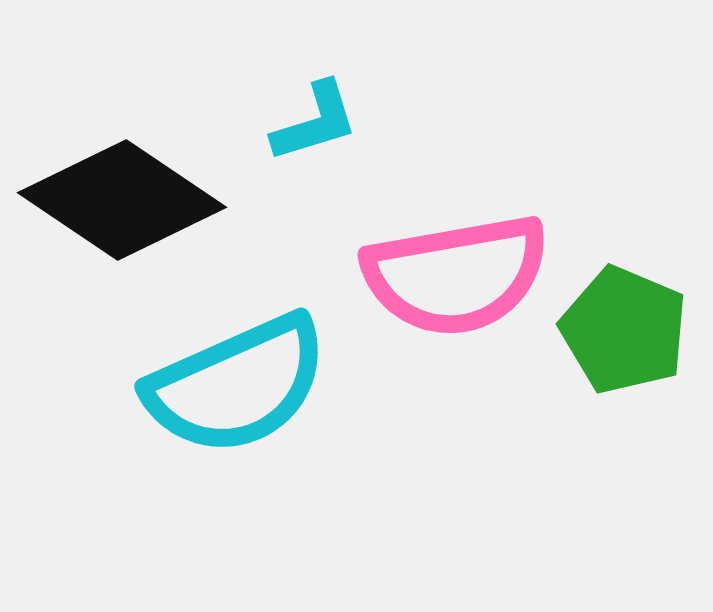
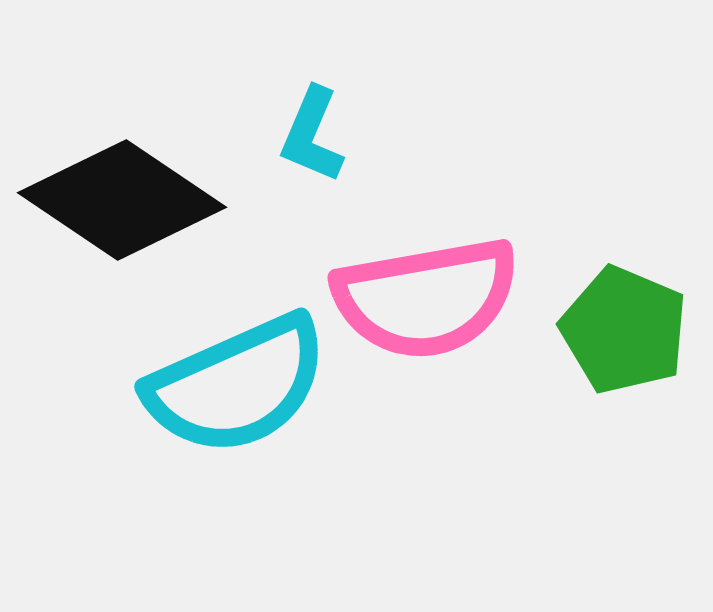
cyan L-shape: moved 3 px left, 13 px down; rotated 130 degrees clockwise
pink semicircle: moved 30 px left, 23 px down
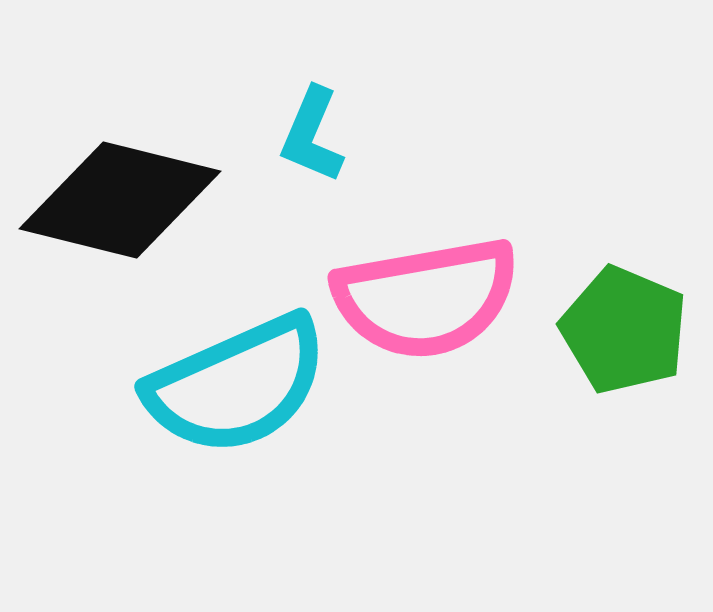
black diamond: moved 2 px left; rotated 20 degrees counterclockwise
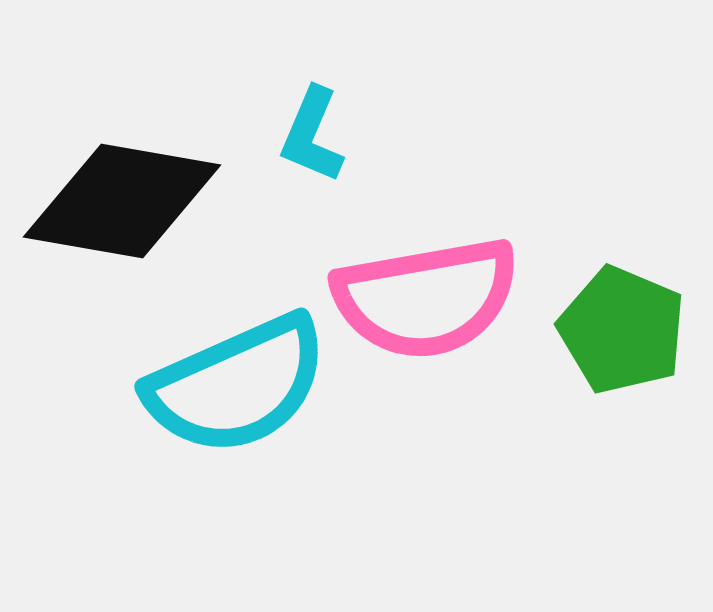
black diamond: moved 2 px right, 1 px down; rotated 4 degrees counterclockwise
green pentagon: moved 2 px left
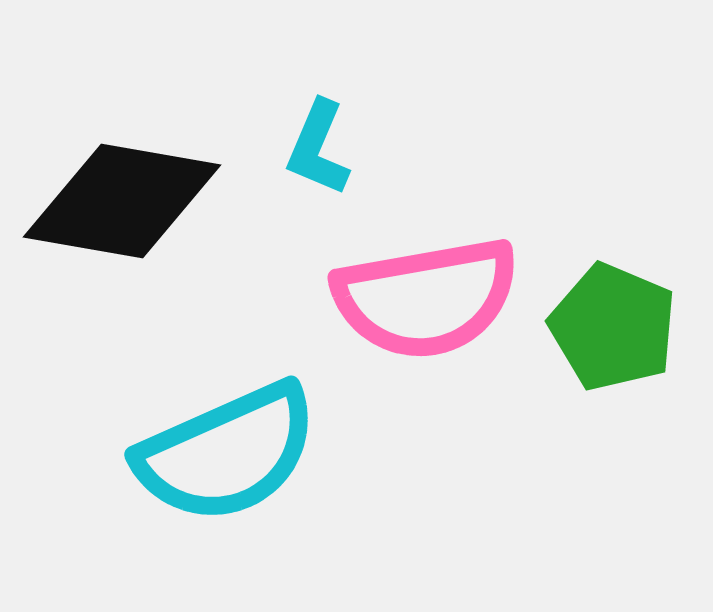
cyan L-shape: moved 6 px right, 13 px down
green pentagon: moved 9 px left, 3 px up
cyan semicircle: moved 10 px left, 68 px down
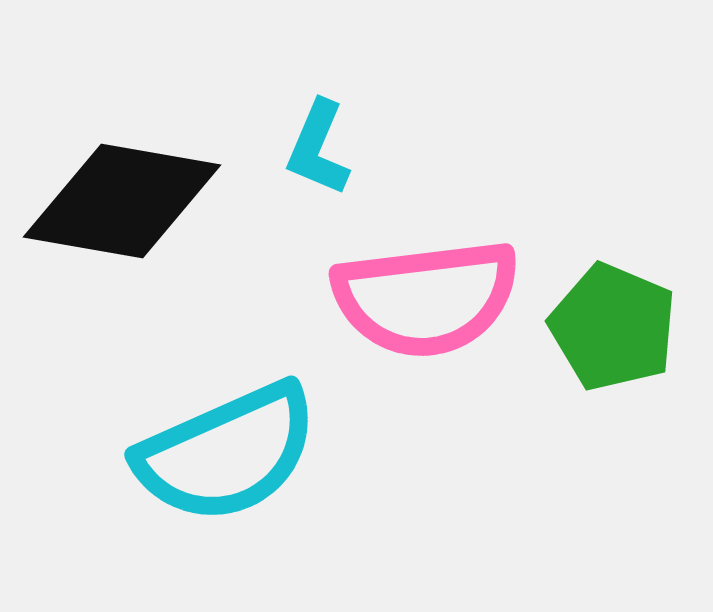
pink semicircle: rotated 3 degrees clockwise
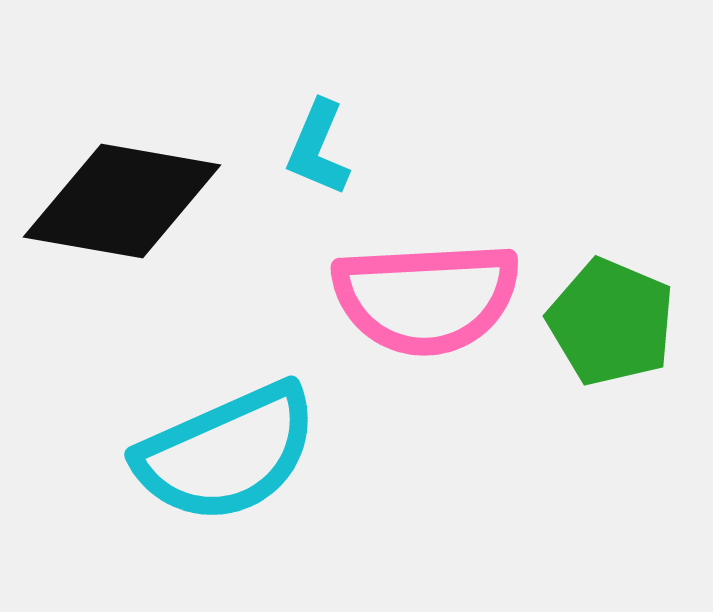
pink semicircle: rotated 4 degrees clockwise
green pentagon: moved 2 px left, 5 px up
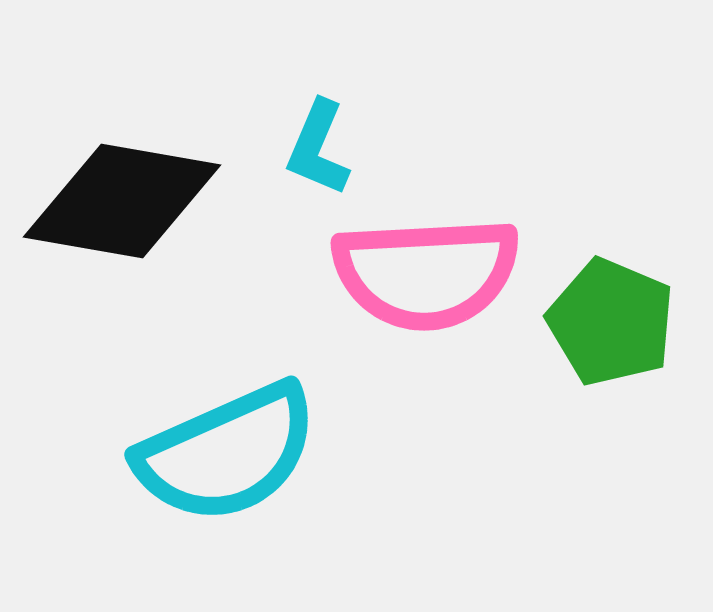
pink semicircle: moved 25 px up
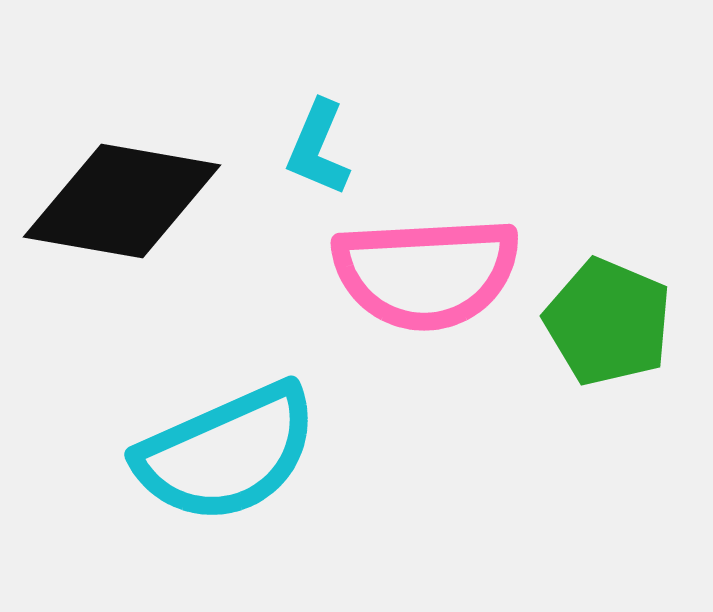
green pentagon: moved 3 px left
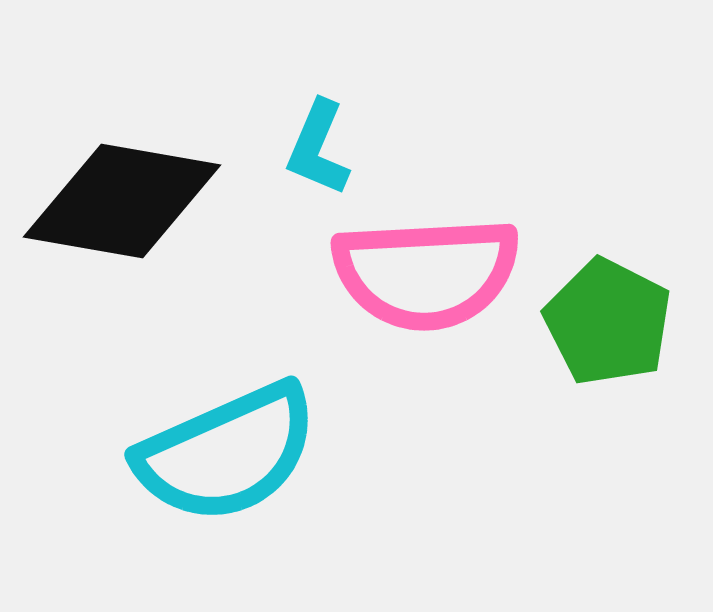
green pentagon: rotated 4 degrees clockwise
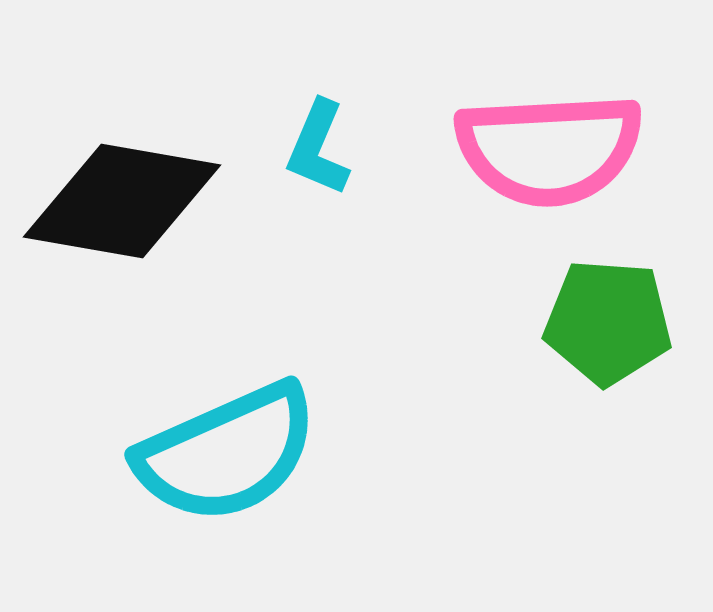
pink semicircle: moved 123 px right, 124 px up
green pentagon: rotated 23 degrees counterclockwise
